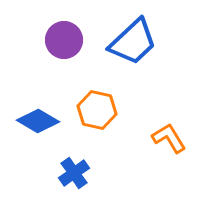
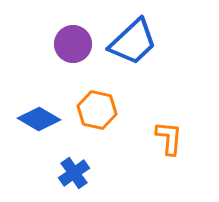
purple circle: moved 9 px right, 4 px down
blue diamond: moved 1 px right, 2 px up
orange L-shape: rotated 36 degrees clockwise
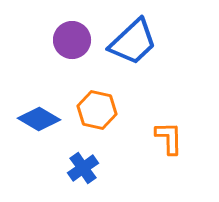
purple circle: moved 1 px left, 4 px up
orange L-shape: rotated 6 degrees counterclockwise
blue cross: moved 9 px right, 5 px up
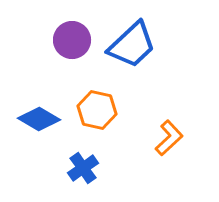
blue trapezoid: moved 1 px left, 3 px down
orange L-shape: rotated 48 degrees clockwise
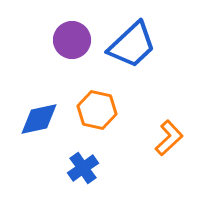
blue diamond: rotated 42 degrees counterclockwise
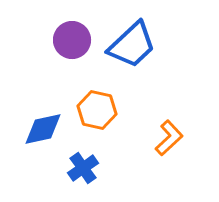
blue diamond: moved 4 px right, 10 px down
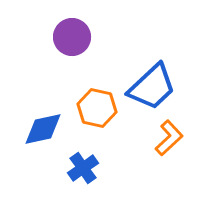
purple circle: moved 3 px up
blue trapezoid: moved 20 px right, 42 px down
orange hexagon: moved 2 px up
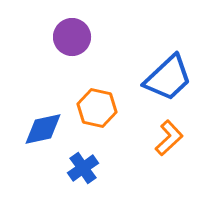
blue trapezoid: moved 16 px right, 9 px up
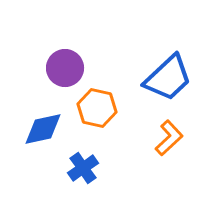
purple circle: moved 7 px left, 31 px down
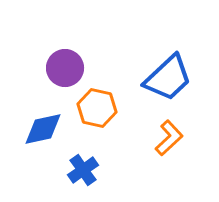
blue cross: moved 2 px down
